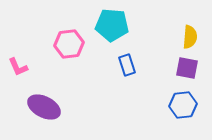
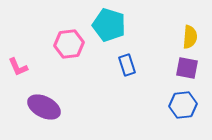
cyan pentagon: moved 3 px left; rotated 12 degrees clockwise
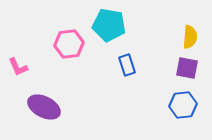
cyan pentagon: rotated 8 degrees counterclockwise
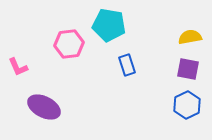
yellow semicircle: rotated 105 degrees counterclockwise
purple square: moved 1 px right, 1 px down
blue hexagon: moved 4 px right; rotated 20 degrees counterclockwise
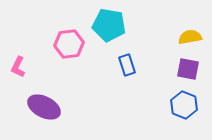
pink L-shape: rotated 50 degrees clockwise
blue hexagon: moved 3 px left; rotated 12 degrees counterclockwise
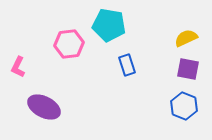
yellow semicircle: moved 4 px left, 1 px down; rotated 15 degrees counterclockwise
blue hexagon: moved 1 px down
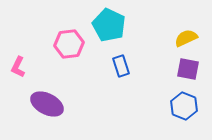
cyan pentagon: rotated 16 degrees clockwise
blue rectangle: moved 6 px left, 1 px down
purple ellipse: moved 3 px right, 3 px up
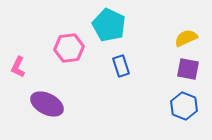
pink hexagon: moved 4 px down
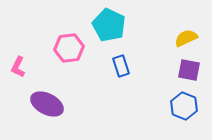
purple square: moved 1 px right, 1 px down
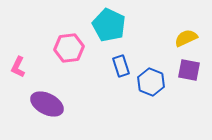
blue hexagon: moved 33 px left, 24 px up
